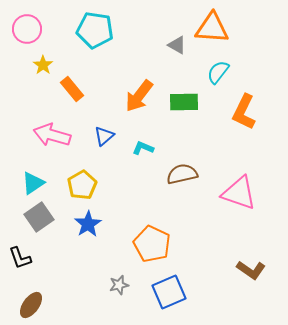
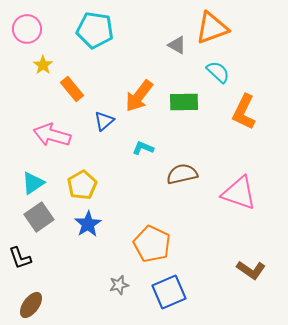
orange triangle: rotated 24 degrees counterclockwise
cyan semicircle: rotated 95 degrees clockwise
blue triangle: moved 15 px up
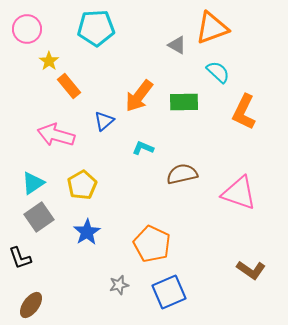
cyan pentagon: moved 1 px right, 2 px up; rotated 12 degrees counterclockwise
yellow star: moved 6 px right, 4 px up
orange rectangle: moved 3 px left, 3 px up
pink arrow: moved 4 px right
blue star: moved 1 px left, 8 px down
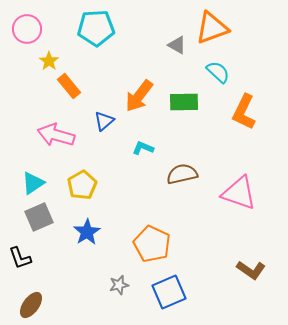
gray square: rotated 12 degrees clockwise
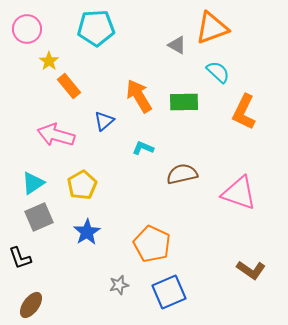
orange arrow: rotated 112 degrees clockwise
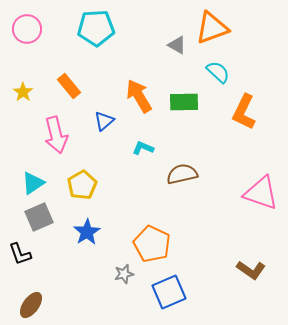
yellow star: moved 26 px left, 31 px down
pink arrow: rotated 120 degrees counterclockwise
pink triangle: moved 22 px right
black L-shape: moved 4 px up
gray star: moved 5 px right, 11 px up
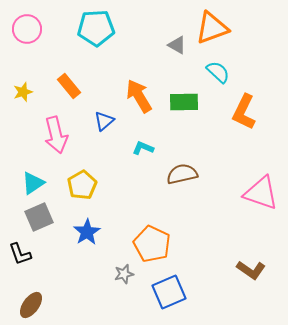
yellow star: rotated 18 degrees clockwise
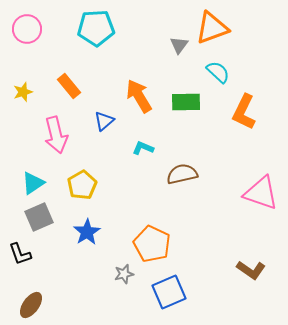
gray triangle: moved 2 px right; rotated 36 degrees clockwise
green rectangle: moved 2 px right
